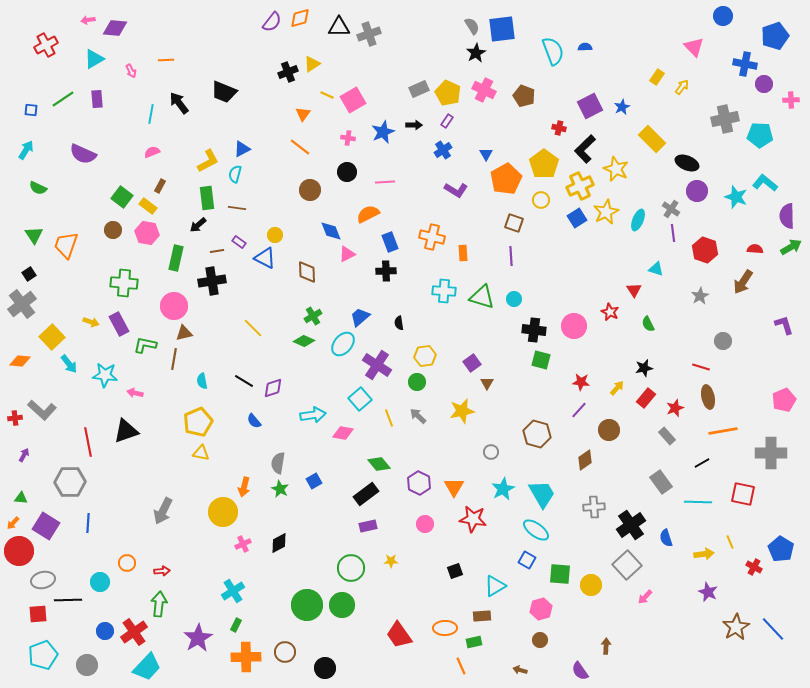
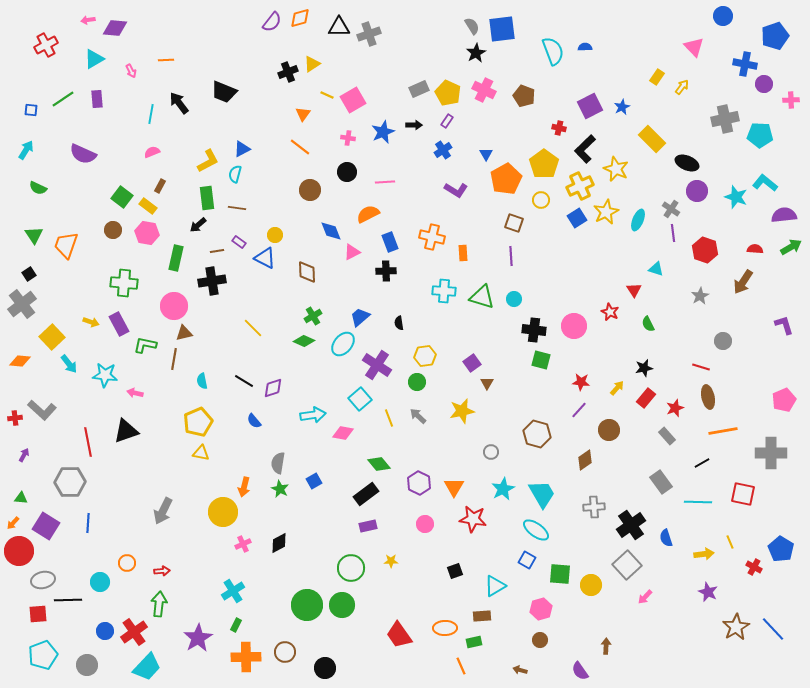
purple semicircle at (787, 216): moved 3 px left, 1 px up; rotated 85 degrees clockwise
pink triangle at (347, 254): moved 5 px right, 2 px up
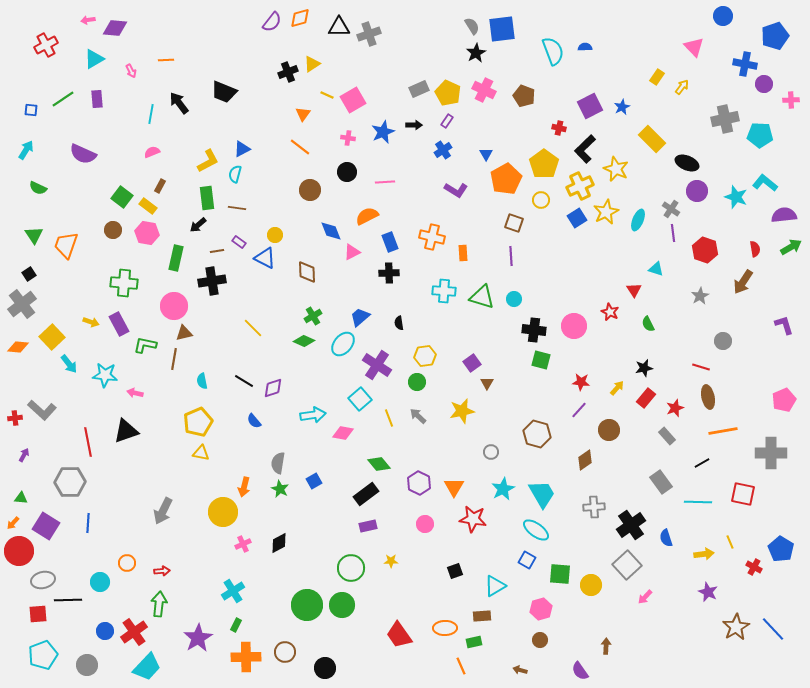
orange semicircle at (368, 214): moved 1 px left, 2 px down
red semicircle at (755, 249): rotated 77 degrees clockwise
black cross at (386, 271): moved 3 px right, 2 px down
orange diamond at (20, 361): moved 2 px left, 14 px up
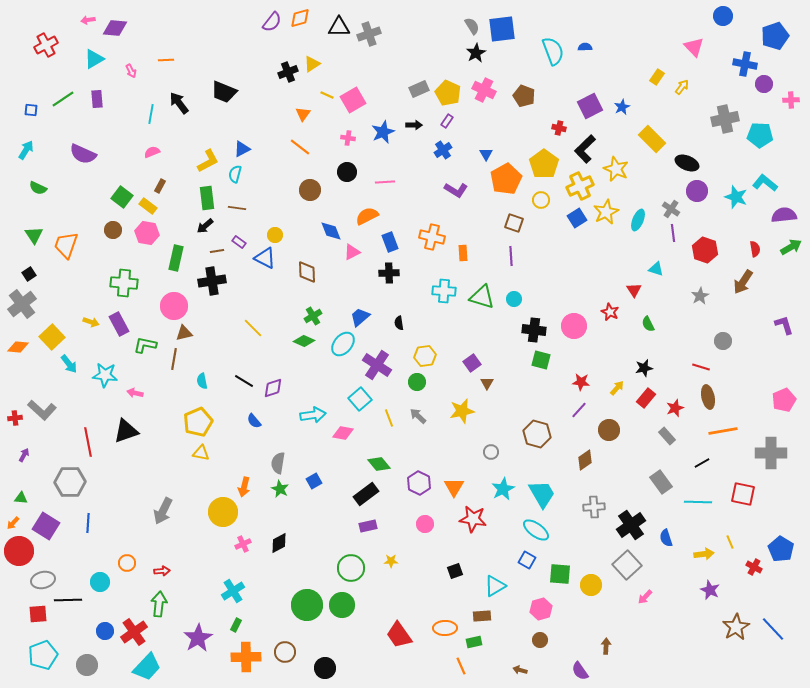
black arrow at (198, 225): moved 7 px right, 1 px down
purple star at (708, 592): moved 2 px right, 2 px up
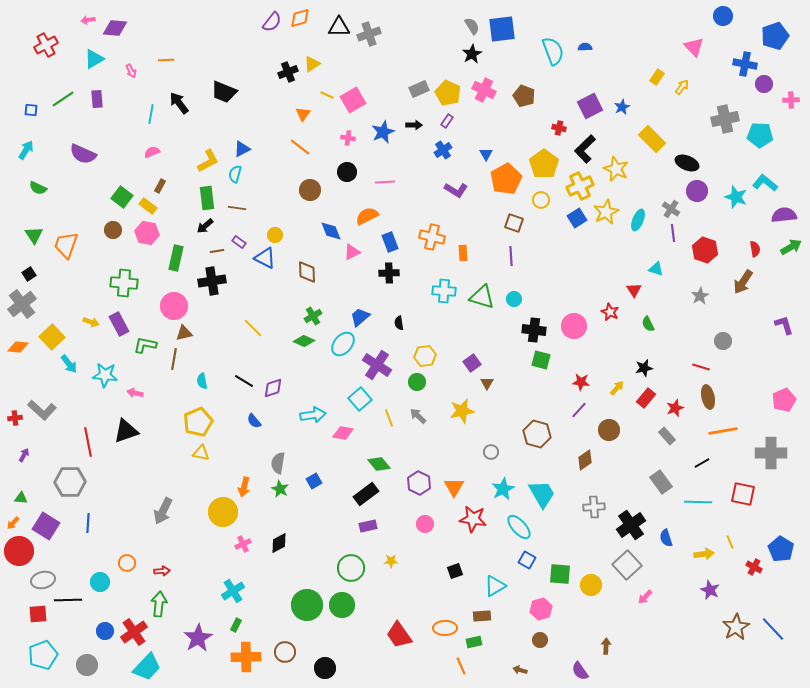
black star at (476, 53): moved 4 px left, 1 px down
cyan ellipse at (536, 530): moved 17 px left, 3 px up; rotated 12 degrees clockwise
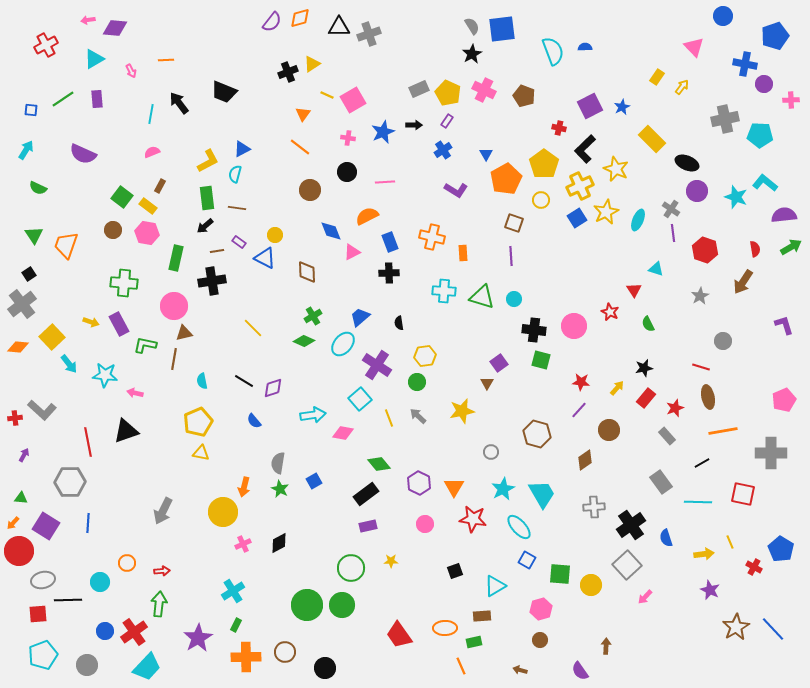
purple square at (472, 363): moved 27 px right
